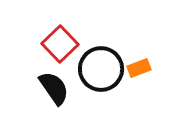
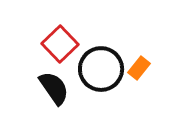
orange rectangle: rotated 30 degrees counterclockwise
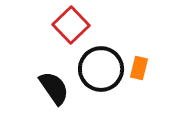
red square: moved 11 px right, 19 px up
orange rectangle: rotated 25 degrees counterclockwise
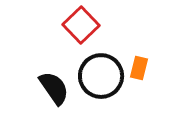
red square: moved 10 px right
black circle: moved 7 px down
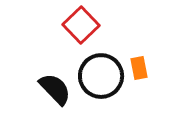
orange rectangle: rotated 25 degrees counterclockwise
black semicircle: moved 1 px right, 1 px down; rotated 9 degrees counterclockwise
